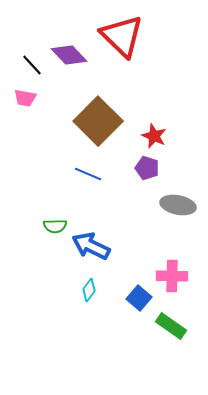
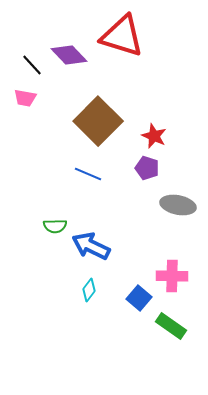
red triangle: rotated 27 degrees counterclockwise
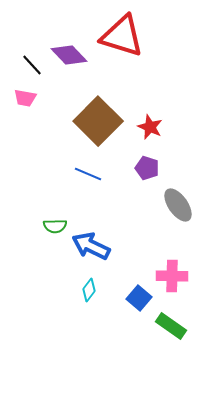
red star: moved 4 px left, 9 px up
gray ellipse: rotated 44 degrees clockwise
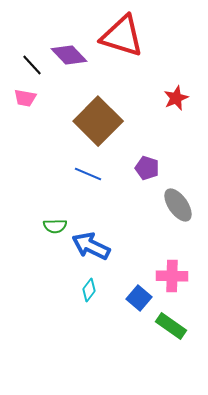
red star: moved 26 px right, 29 px up; rotated 25 degrees clockwise
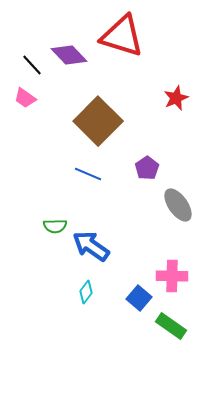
pink trapezoid: rotated 25 degrees clockwise
purple pentagon: rotated 20 degrees clockwise
blue arrow: rotated 9 degrees clockwise
cyan diamond: moved 3 px left, 2 px down
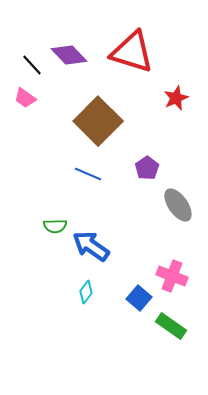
red triangle: moved 10 px right, 16 px down
pink cross: rotated 20 degrees clockwise
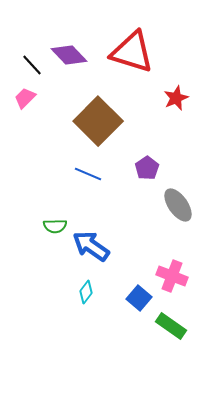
pink trapezoid: rotated 100 degrees clockwise
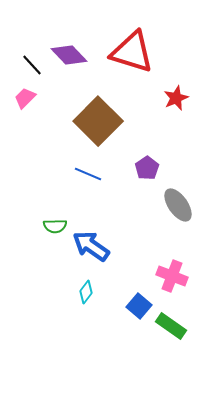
blue square: moved 8 px down
